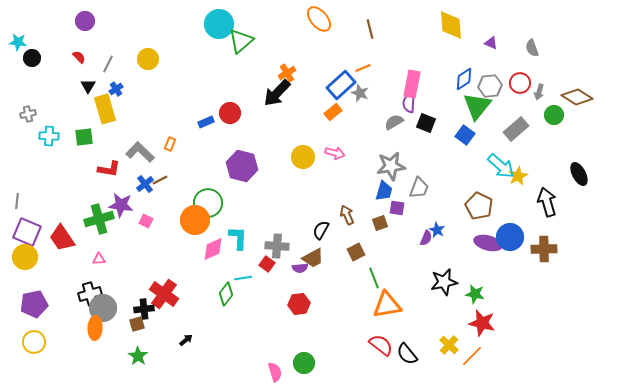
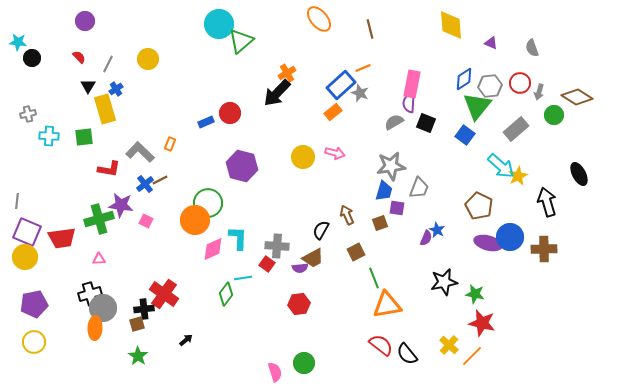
red trapezoid at (62, 238): rotated 64 degrees counterclockwise
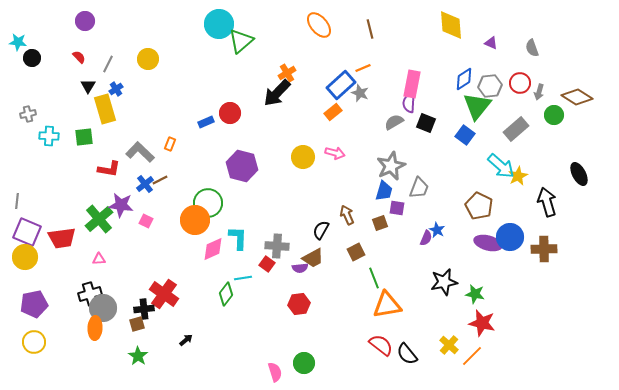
orange ellipse at (319, 19): moved 6 px down
gray star at (391, 166): rotated 16 degrees counterclockwise
green cross at (99, 219): rotated 24 degrees counterclockwise
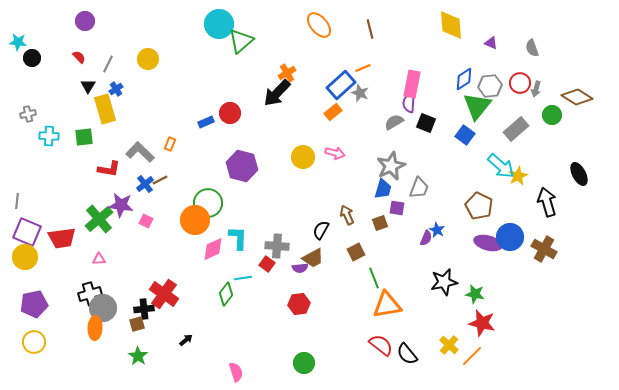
gray arrow at (539, 92): moved 3 px left, 3 px up
green circle at (554, 115): moved 2 px left
blue trapezoid at (384, 191): moved 1 px left, 2 px up
brown cross at (544, 249): rotated 30 degrees clockwise
pink semicircle at (275, 372): moved 39 px left
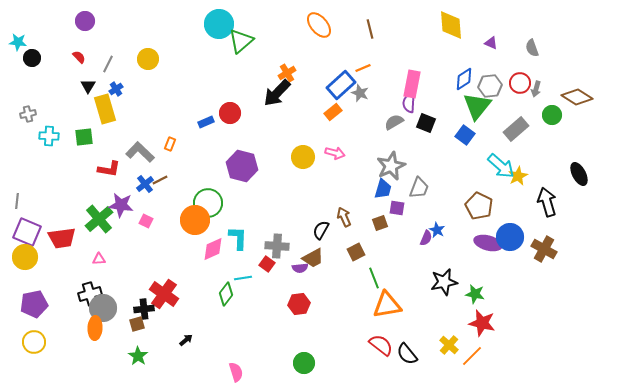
brown arrow at (347, 215): moved 3 px left, 2 px down
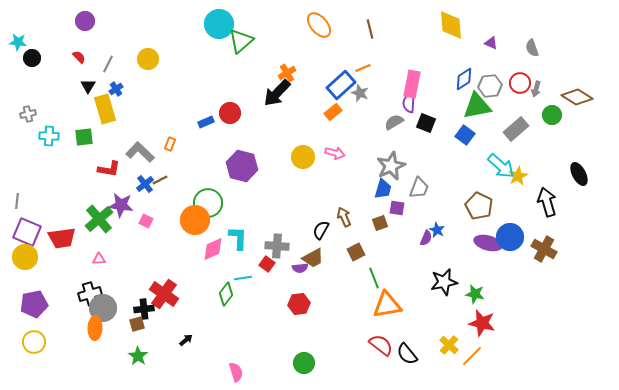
green triangle at (477, 106): rotated 40 degrees clockwise
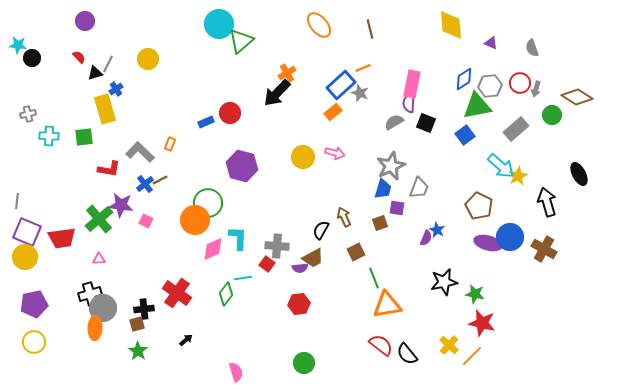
cyan star at (18, 42): moved 3 px down
black triangle at (88, 86): moved 7 px right, 13 px up; rotated 42 degrees clockwise
blue square at (465, 135): rotated 18 degrees clockwise
red cross at (164, 294): moved 13 px right, 1 px up
green star at (138, 356): moved 5 px up
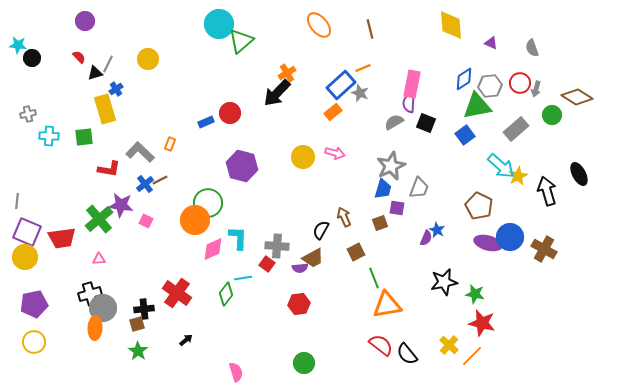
black arrow at (547, 202): moved 11 px up
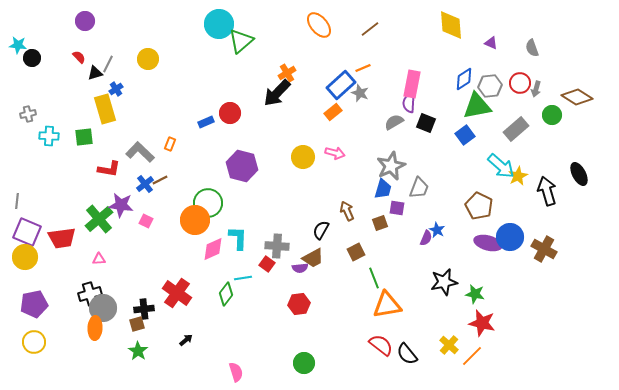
brown line at (370, 29): rotated 66 degrees clockwise
brown arrow at (344, 217): moved 3 px right, 6 px up
